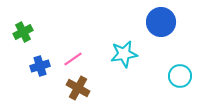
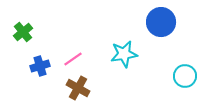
green cross: rotated 12 degrees counterclockwise
cyan circle: moved 5 px right
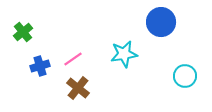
brown cross: rotated 10 degrees clockwise
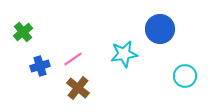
blue circle: moved 1 px left, 7 px down
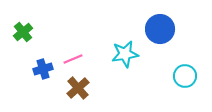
cyan star: moved 1 px right
pink line: rotated 12 degrees clockwise
blue cross: moved 3 px right, 3 px down
brown cross: rotated 10 degrees clockwise
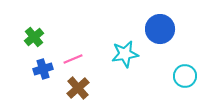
green cross: moved 11 px right, 5 px down
